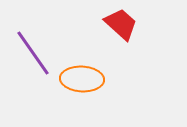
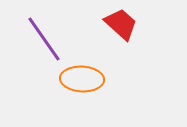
purple line: moved 11 px right, 14 px up
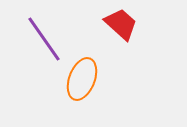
orange ellipse: rotated 72 degrees counterclockwise
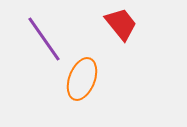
red trapezoid: rotated 9 degrees clockwise
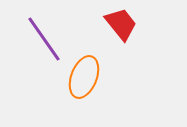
orange ellipse: moved 2 px right, 2 px up
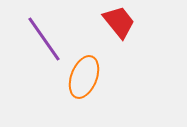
red trapezoid: moved 2 px left, 2 px up
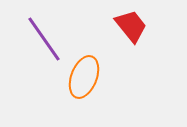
red trapezoid: moved 12 px right, 4 px down
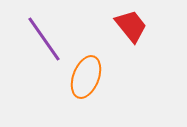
orange ellipse: moved 2 px right
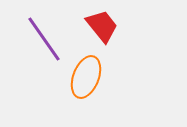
red trapezoid: moved 29 px left
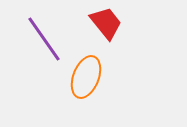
red trapezoid: moved 4 px right, 3 px up
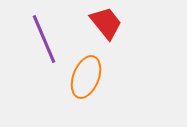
purple line: rotated 12 degrees clockwise
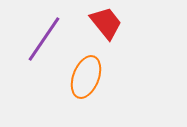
purple line: rotated 57 degrees clockwise
